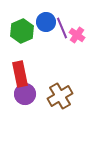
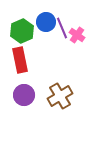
red rectangle: moved 14 px up
purple circle: moved 1 px left, 1 px down
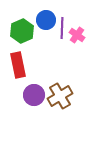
blue circle: moved 2 px up
purple line: rotated 25 degrees clockwise
red rectangle: moved 2 px left, 5 px down
purple circle: moved 10 px right
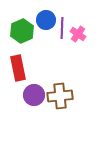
pink cross: moved 1 px right, 1 px up
red rectangle: moved 3 px down
brown cross: rotated 25 degrees clockwise
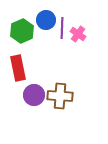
brown cross: rotated 10 degrees clockwise
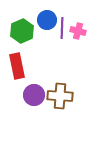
blue circle: moved 1 px right
pink cross: moved 3 px up; rotated 21 degrees counterclockwise
red rectangle: moved 1 px left, 2 px up
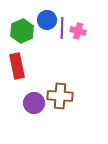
purple circle: moved 8 px down
